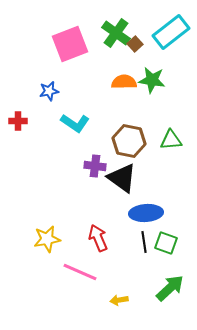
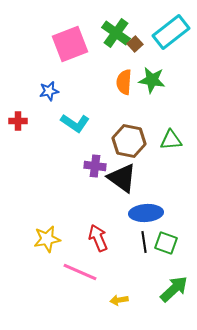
orange semicircle: rotated 85 degrees counterclockwise
green arrow: moved 4 px right, 1 px down
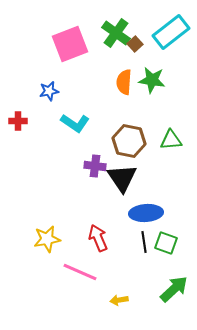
black triangle: rotated 20 degrees clockwise
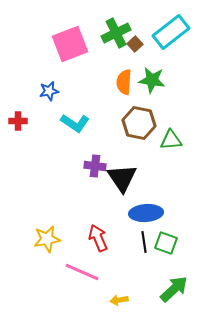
green cross: rotated 28 degrees clockwise
brown hexagon: moved 10 px right, 18 px up
pink line: moved 2 px right
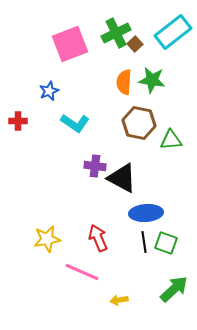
cyan rectangle: moved 2 px right
blue star: rotated 12 degrees counterclockwise
black triangle: rotated 28 degrees counterclockwise
